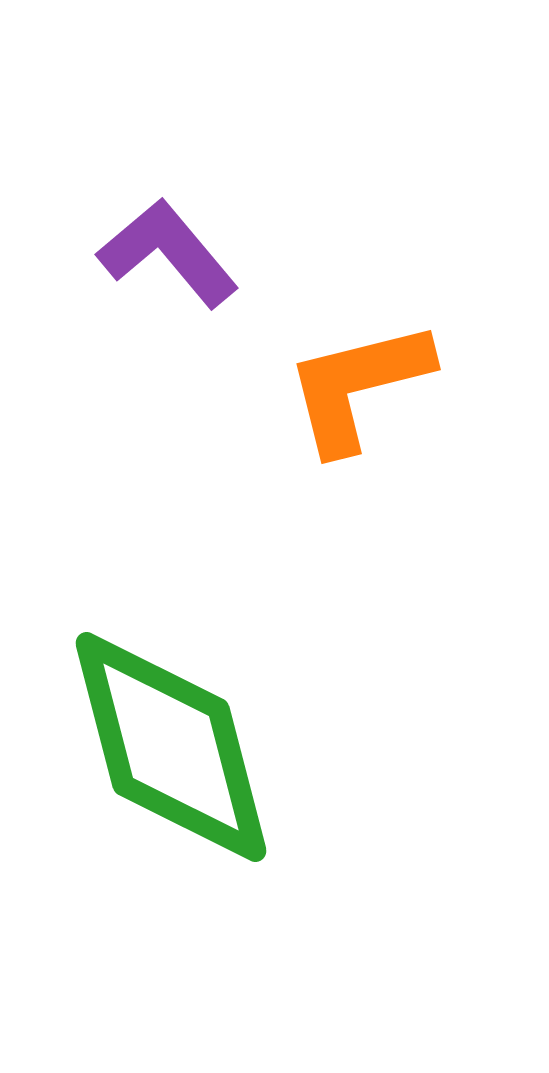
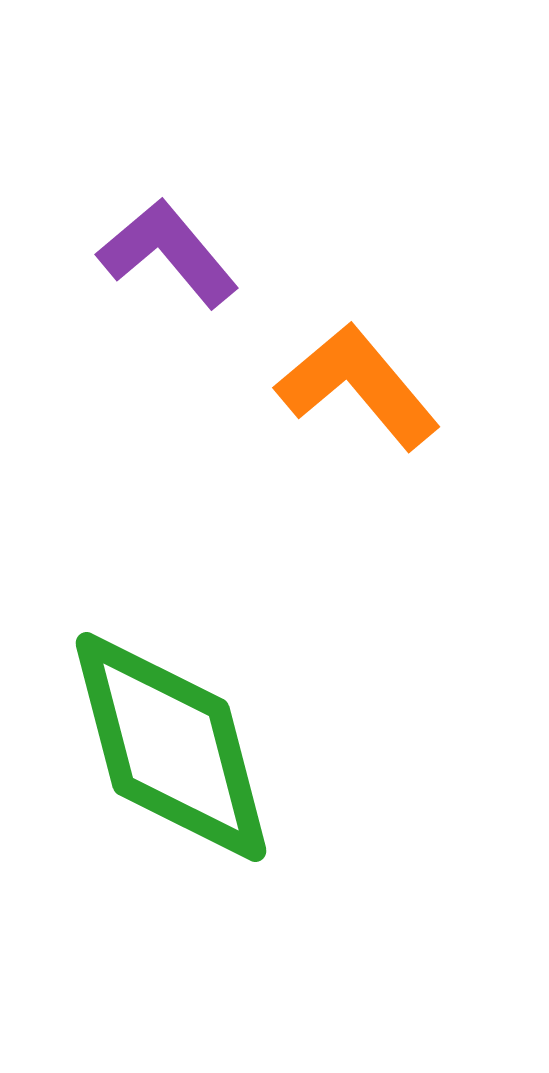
orange L-shape: rotated 64 degrees clockwise
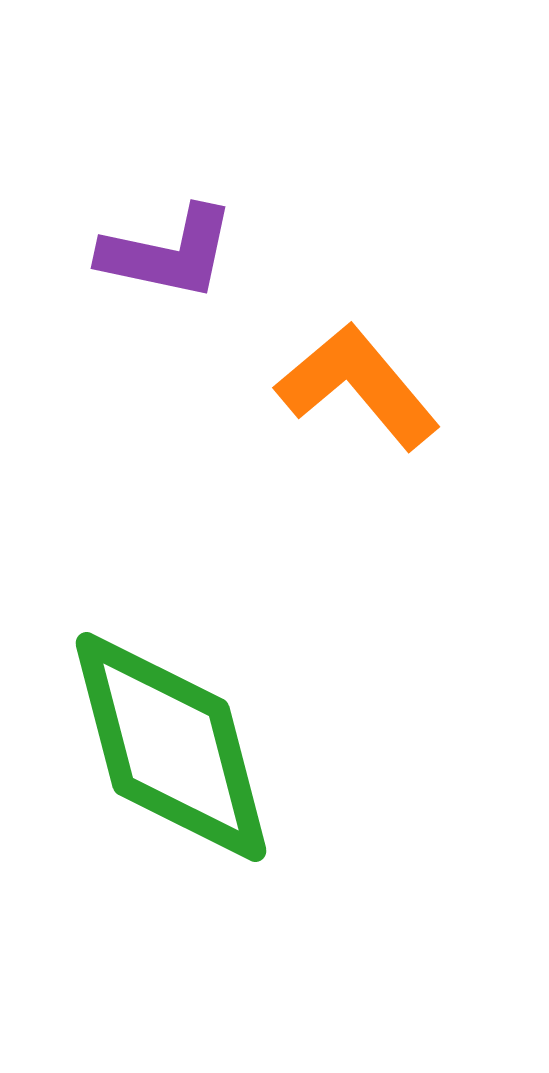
purple L-shape: rotated 142 degrees clockwise
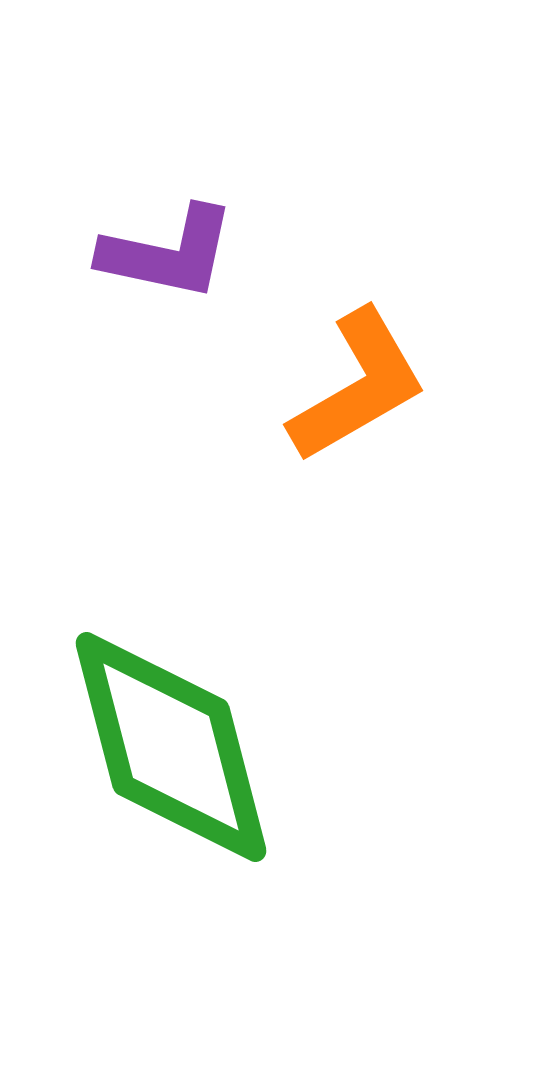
orange L-shape: rotated 100 degrees clockwise
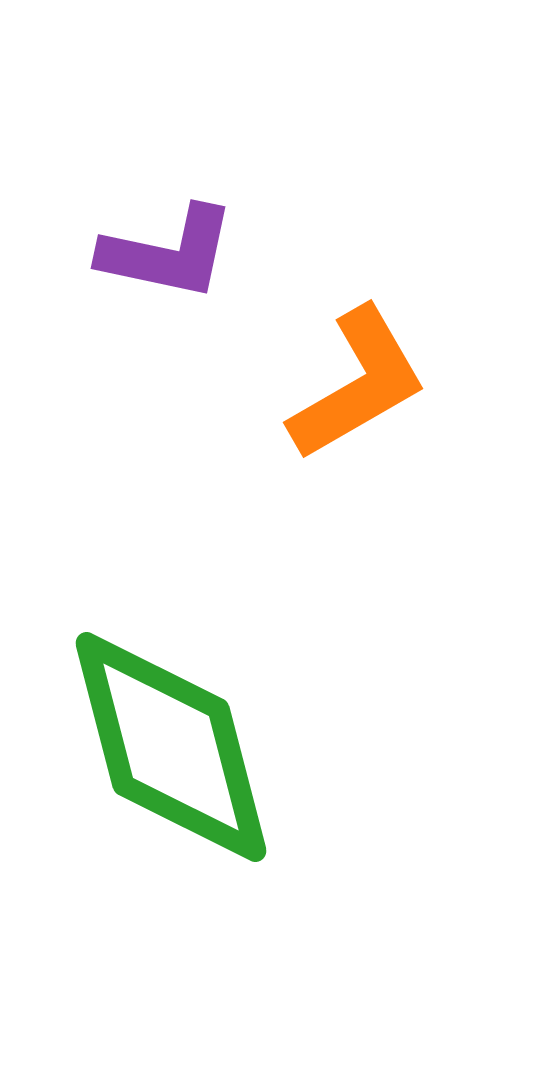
orange L-shape: moved 2 px up
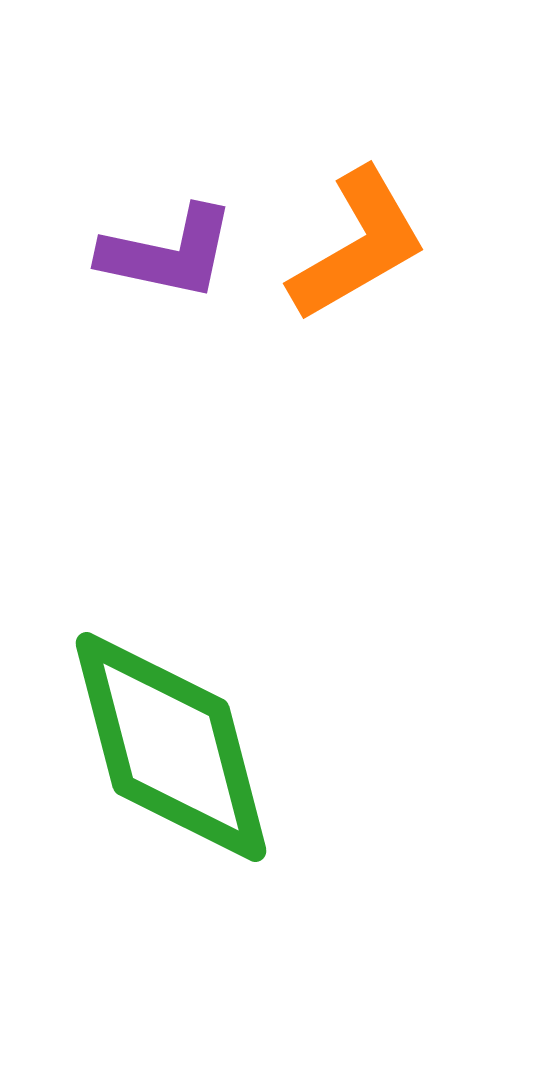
orange L-shape: moved 139 px up
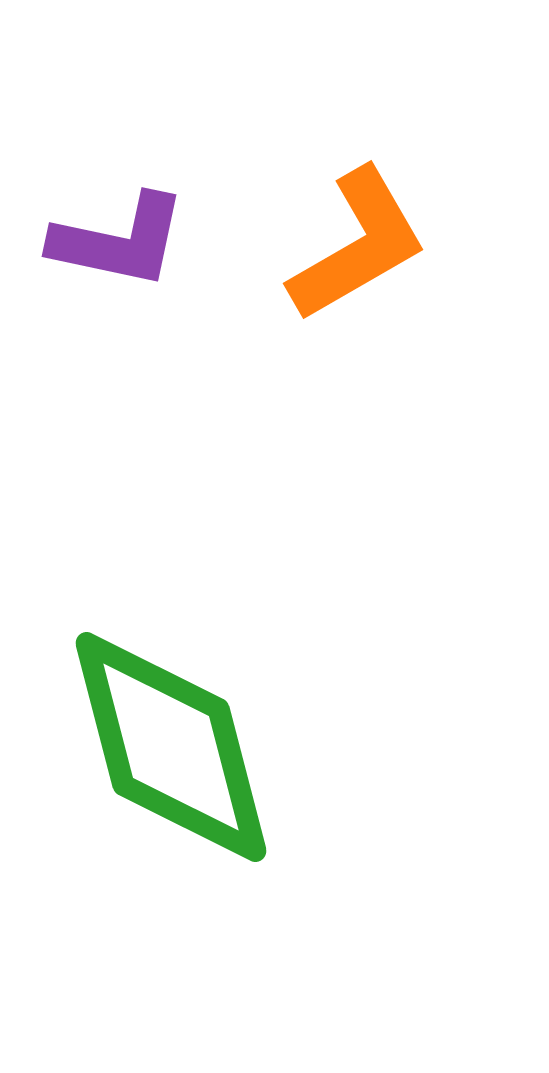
purple L-shape: moved 49 px left, 12 px up
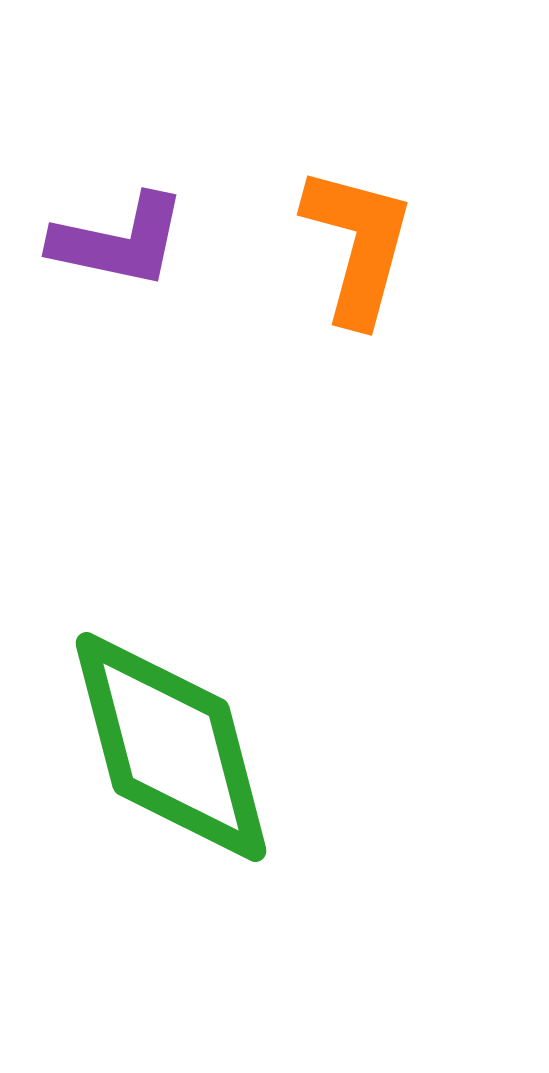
orange L-shape: rotated 45 degrees counterclockwise
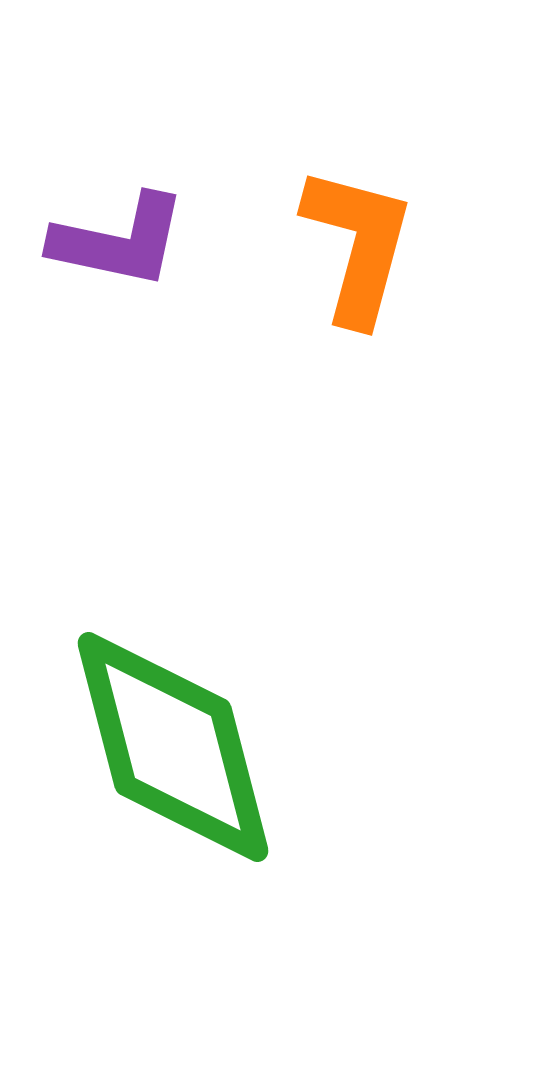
green diamond: moved 2 px right
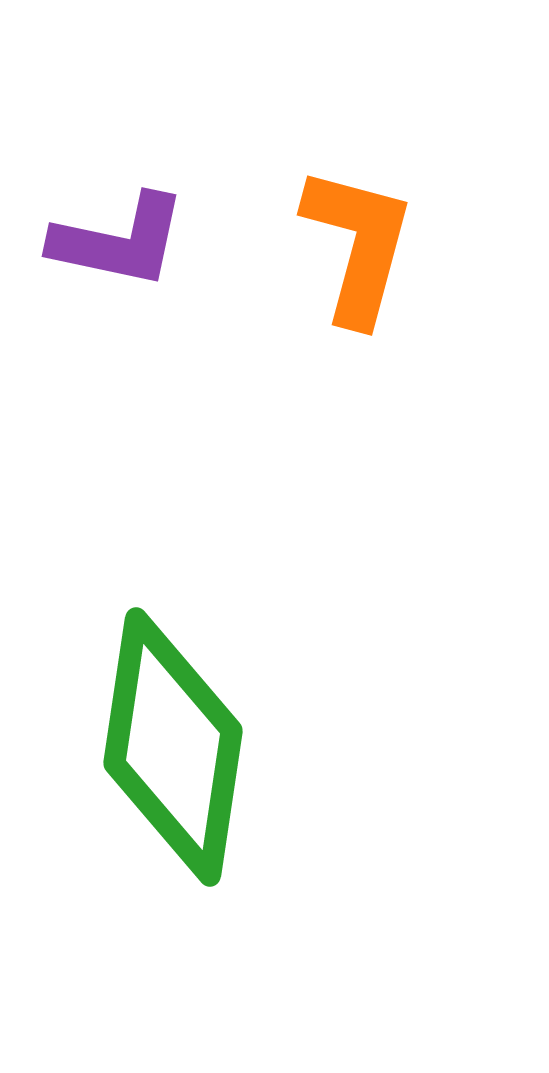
green diamond: rotated 23 degrees clockwise
